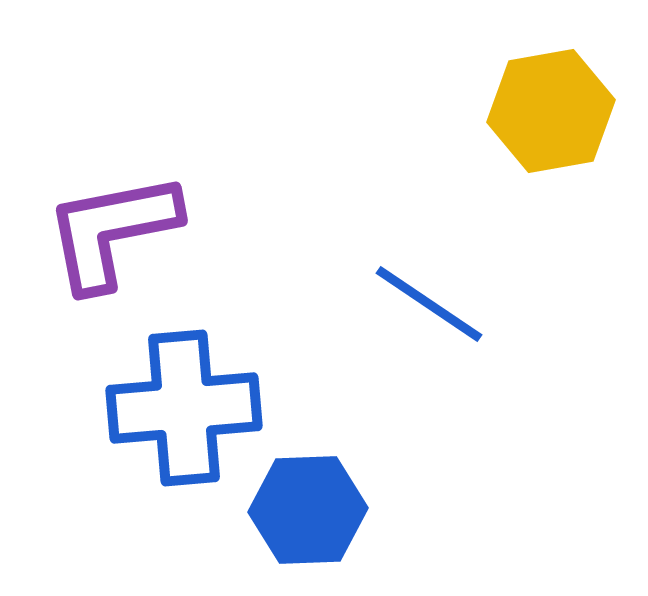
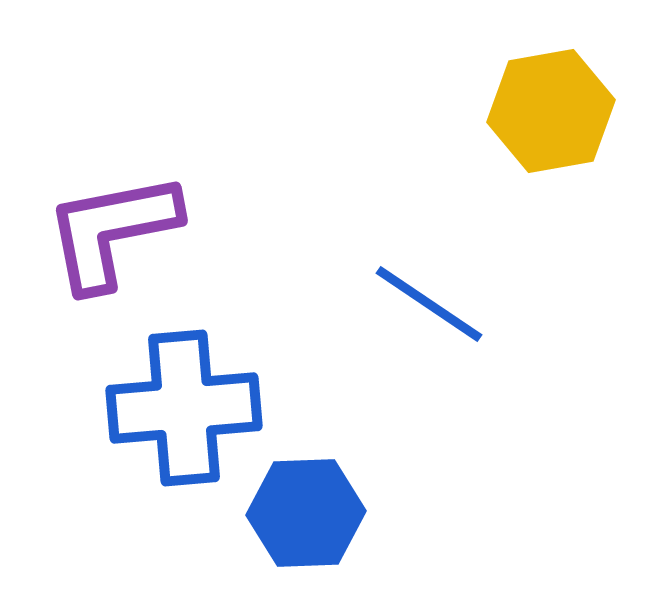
blue hexagon: moved 2 px left, 3 px down
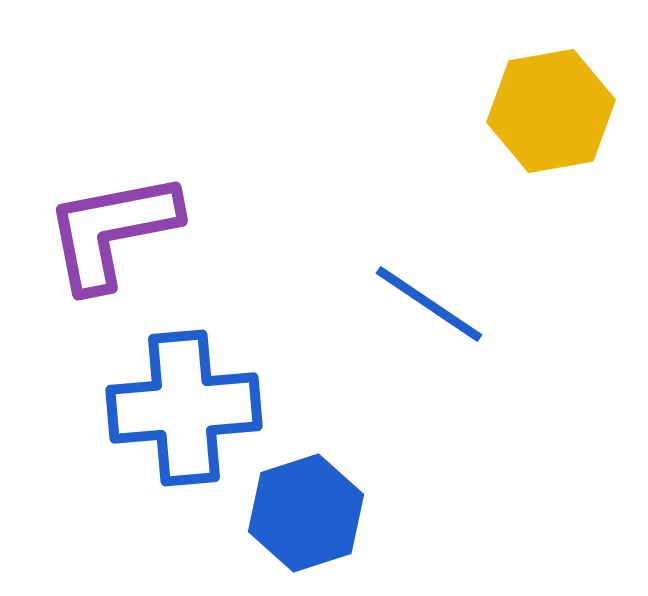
blue hexagon: rotated 16 degrees counterclockwise
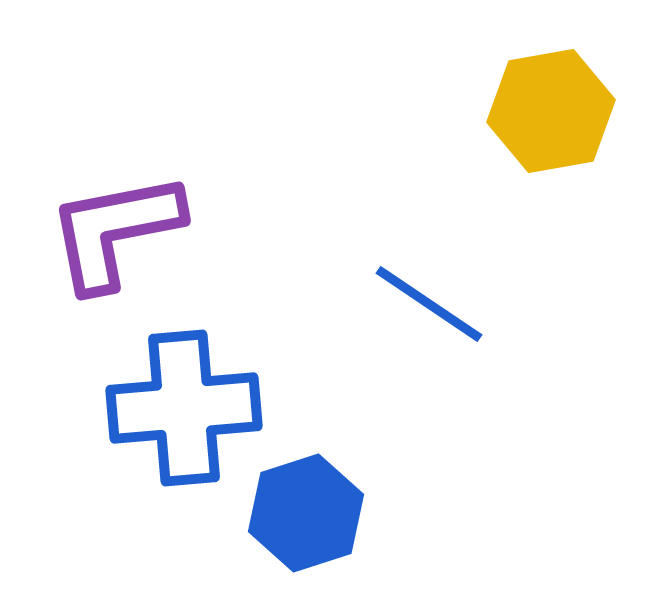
purple L-shape: moved 3 px right
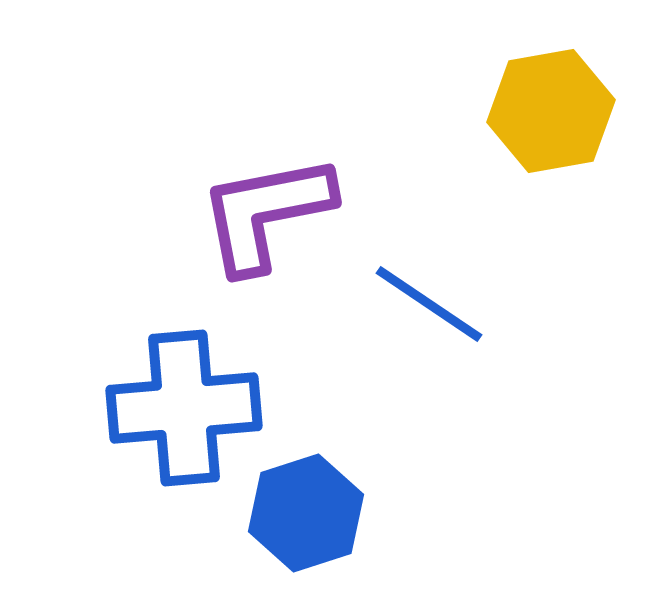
purple L-shape: moved 151 px right, 18 px up
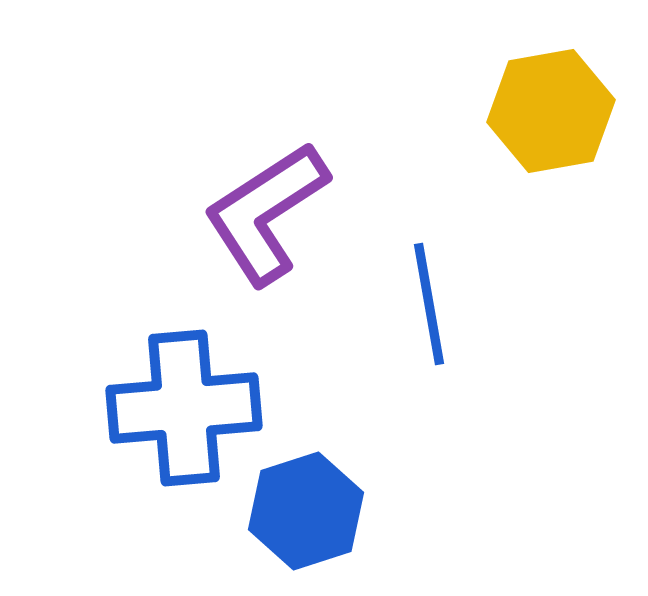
purple L-shape: rotated 22 degrees counterclockwise
blue line: rotated 46 degrees clockwise
blue hexagon: moved 2 px up
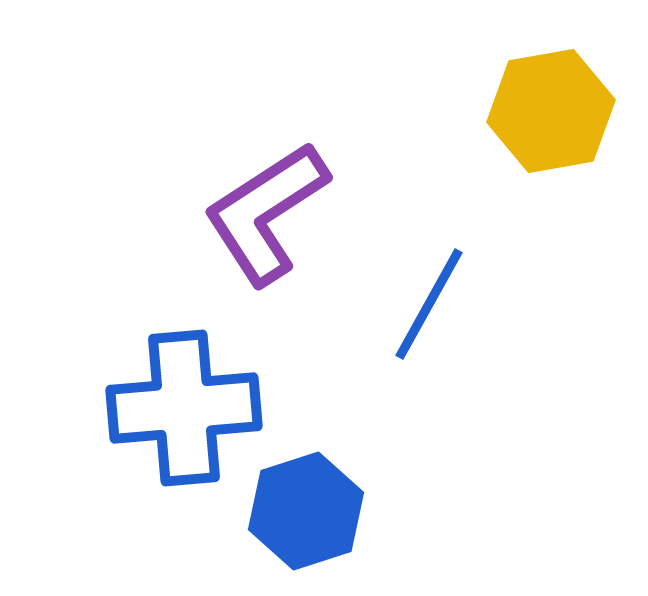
blue line: rotated 39 degrees clockwise
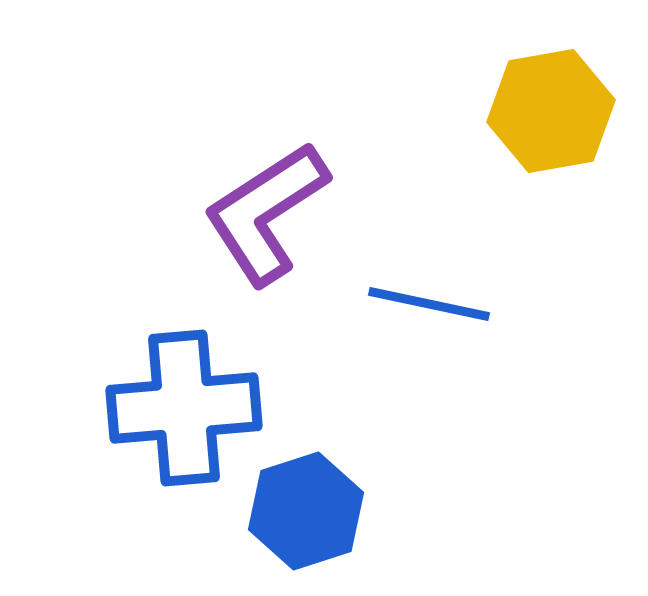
blue line: rotated 73 degrees clockwise
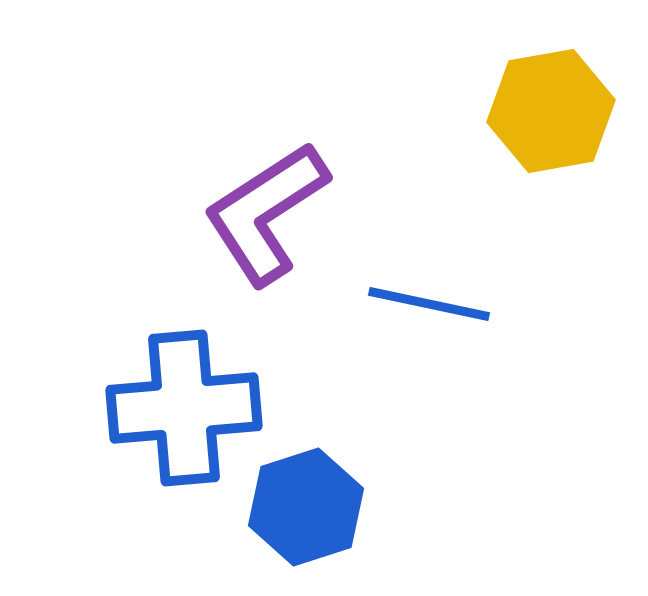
blue hexagon: moved 4 px up
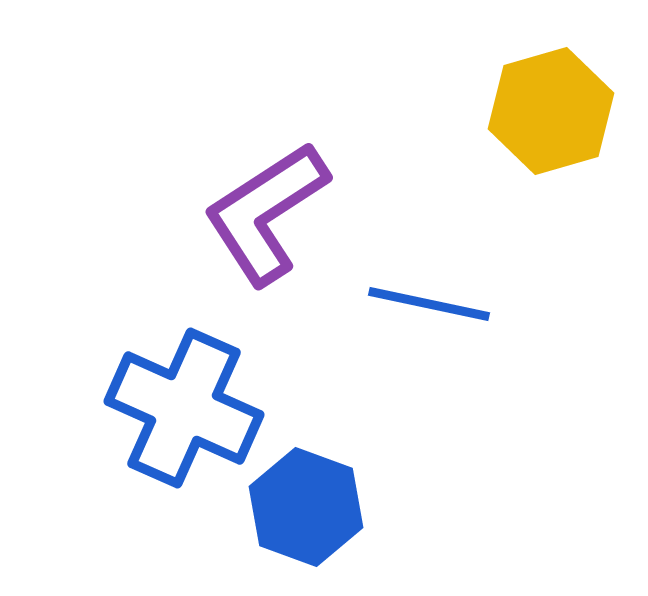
yellow hexagon: rotated 6 degrees counterclockwise
blue cross: rotated 29 degrees clockwise
blue hexagon: rotated 22 degrees counterclockwise
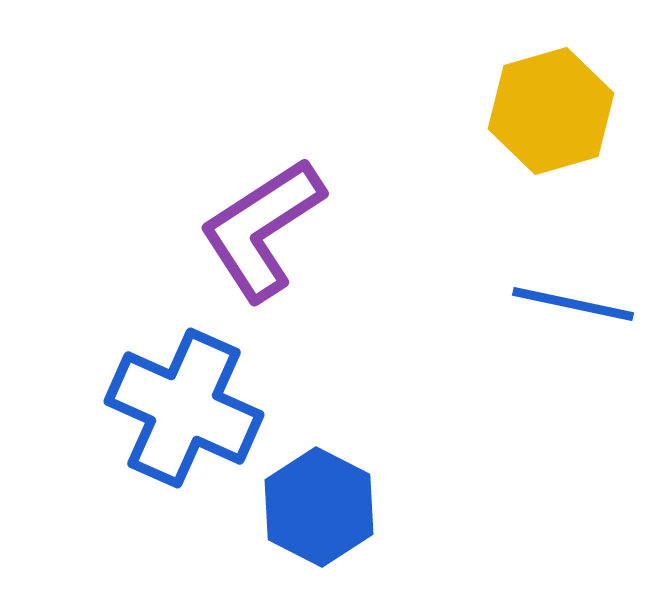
purple L-shape: moved 4 px left, 16 px down
blue line: moved 144 px right
blue hexagon: moved 13 px right; rotated 7 degrees clockwise
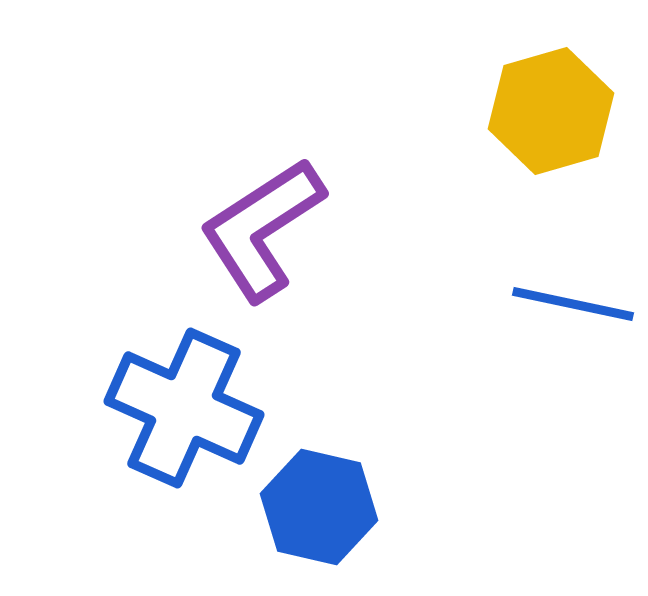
blue hexagon: rotated 14 degrees counterclockwise
